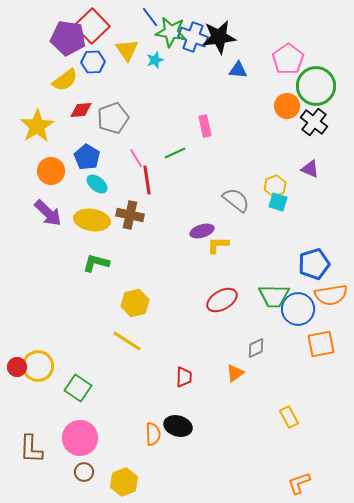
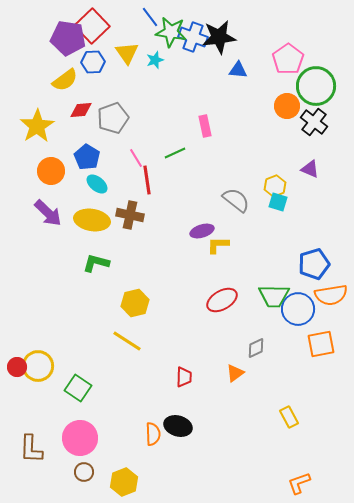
yellow triangle at (127, 50): moved 3 px down
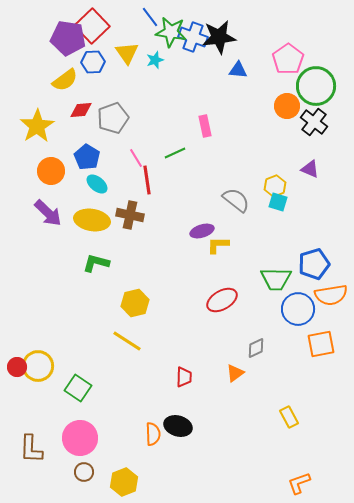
green trapezoid at (274, 296): moved 2 px right, 17 px up
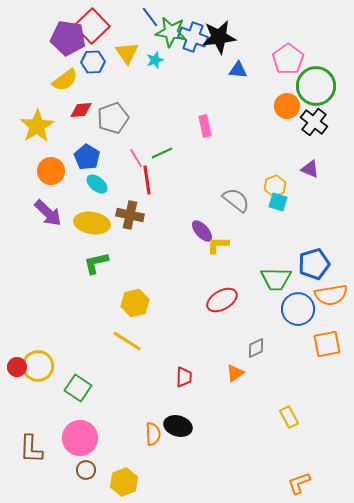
green line at (175, 153): moved 13 px left
yellow ellipse at (92, 220): moved 3 px down
purple ellipse at (202, 231): rotated 65 degrees clockwise
green L-shape at (96, 263): rotated 28 degrees counterclockwise
orange square at (321, 344): moved 6 px right
brown circle at (84, 472): moved 2 px right, 2 px up
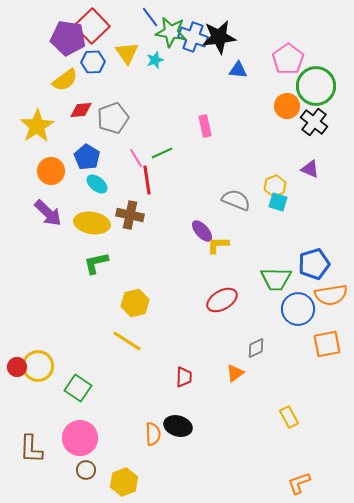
gray semicircle at (236, 200): rotated 16 degrees counterclockwise
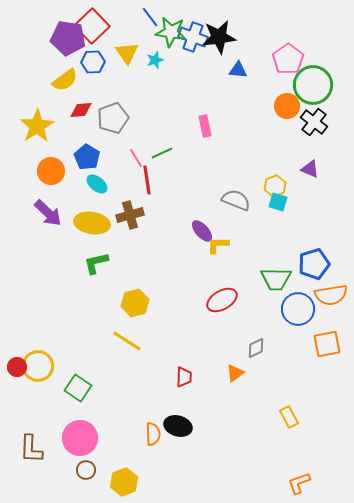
green circle at (316, 86): moved 3 px left, 1 px up
brown cross at (130, 215): rotated 28 degrees counterclockwise
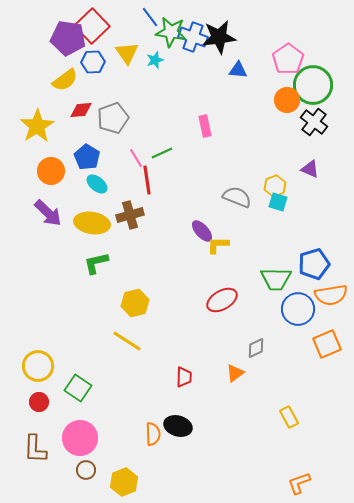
orange circle at (287, 106): moved 6 px up
gray semicircle at (236, 200): moved 1 px right, 3 px up
orange square at (327, 344): rotated 12 degrees counterclockwise
red circle at (17, 367): moved 22 px right, 35 px down
brown L-shape at (31, 449): moved 4 px right
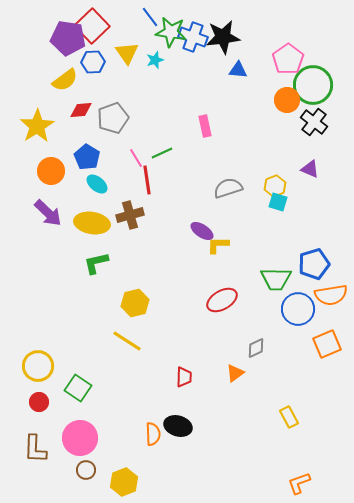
black star at (219, 37): moved 4 px right
gray semicircle at (237, 197): moved 9 px left, 9 px up; rotated 40 degrees counterclockwise
purple ellipse at (202, 231): rotated 15 degrees counterclockwise
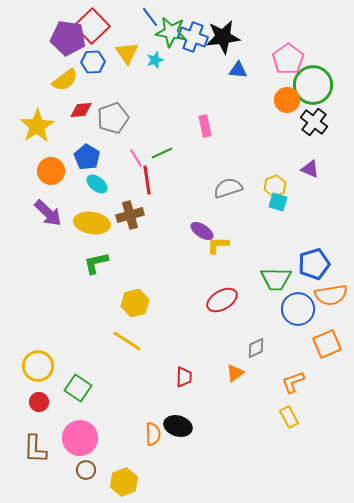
orange L-shape at (299, 483): moved 6 px left, 101 px up
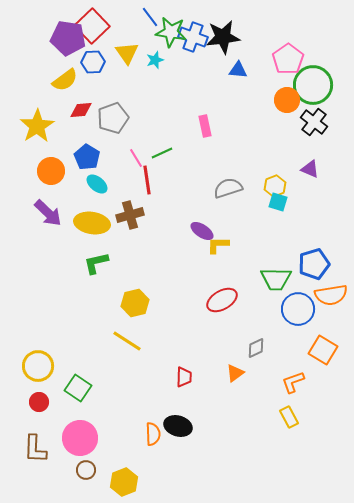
orange square at (327, 344): moved 4 px left, 6 px down; rotated 36 degrees counterclockwise
